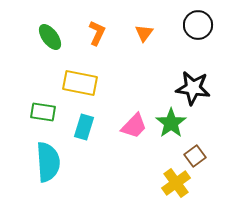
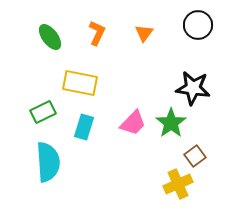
green rectangle: rotated 35 degrees counterclockwise
pink trapezoid: moved 1 px left, 3 px up
yellow cross: moved 2 px right, 1 px down; rotated 12 degrees clockwise
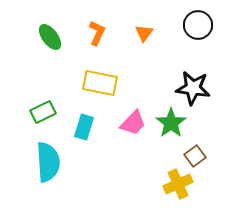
yellow rectangle: moved 20 px right
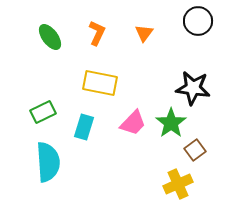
black circle: moved 4 px up
brown square: moved 6 px up
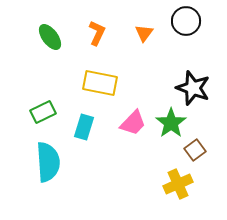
black circle: moved 12 px left
black star: rotated 12 degrees clockwise
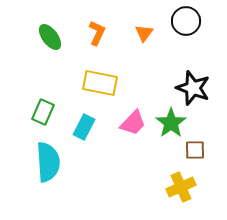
green rectangle: rotated 40 degrees counterclockwise
cyan rectangle: rotated 10 degrees clockwise
brown square: rotated 35 degrees clockwise
yellow cross: moved 3 px right, 3 px down
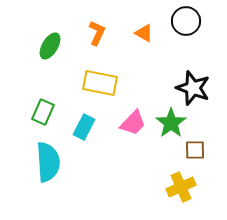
orange triangle: rotated 36 degrees counterclockwise
green ellipse: moved 9 px down; rotated 68 degrees clockwise
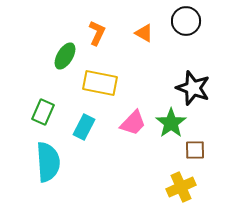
green ellipse: moved 15 px right, 10 px down
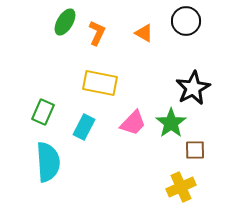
green ellipse: moved 34 px up
black star: rotated 24 degrees clockwise
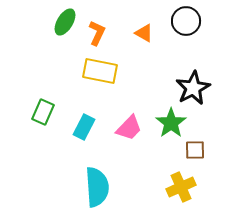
yellow rectangle: moved 12 px up
pink trapezoid: moved 4 px left, 5 px down
cyan semicircle: moved 49 px right, 25 px down
